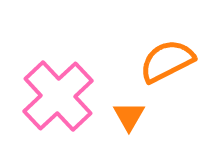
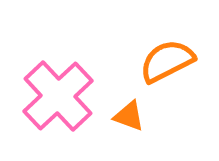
orange triangle: rotated 40 degrees counterclockwise
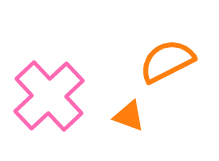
pink cross: moved 9 px left
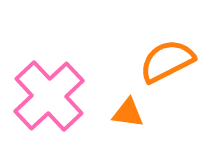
orange triangle: moved 1 px left, 3 px up; rotated 12 degrees counterclockwise
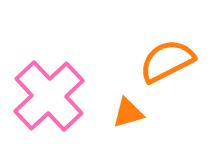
orange triangle: rotated 24 degrees counterclockwise
